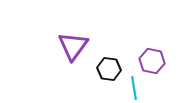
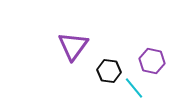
black hexagon: moved 2 px down
cyan line: rotated 30 degrees counterclockwise
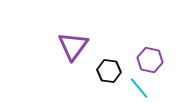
purple hexagon: moved 2 px left, 1 px up
cyan line: moved 5 px right
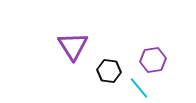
purple triangle: rotated 8 degrees counterclockwise
purple hexagon: moved 3 px right; rotated 20 degrees counterclockwise
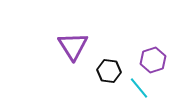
purple hexagon: rotated 10 degrees counterclockwise
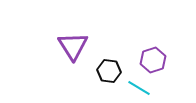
cyan line: rotated 20 degrees counterclockwise
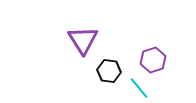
purple triangle: moved 10 px right, 6 px up
cyan line: rotated 20 degrees clockwise
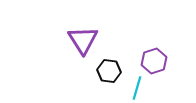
purple hexagon: moved 1 px right, 1 px down
cyan line: moved 2 px left; rotated 55 degrees clockwise
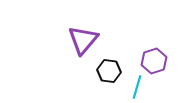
purple triangle: rotated 12 degrees clockwise
cyan line: moved 1 px up
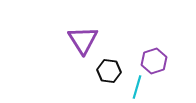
purple triangle: rotated 12 degrees counterclockwise
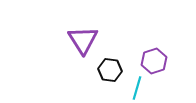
black hexagon: moved 1 px right, 1 px up
cyan line: moved 1 px down
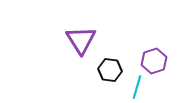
purple triangle: moved 2 px left
cyan line: moved 1 px up
